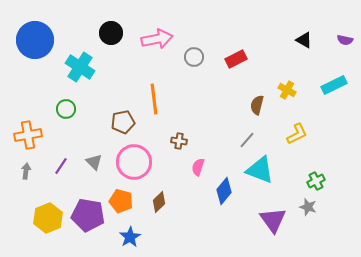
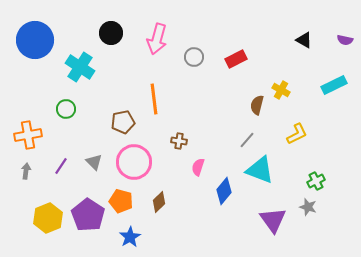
pink arrow: rotated 116 degrees clockwise
yellow cross: moved 6 px left
purple pentagon: rotated 24 degrees clockwise
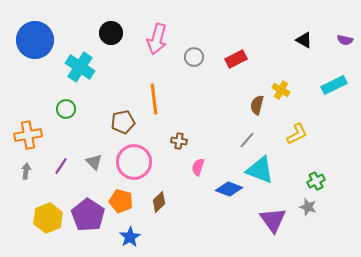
blue diamond: moved 5 px right, 2 px up; rotated 72 degrees clockwise
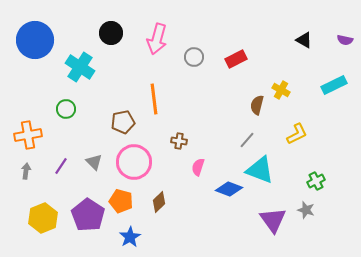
gray star: moved 2 px left, 3 px down
yellow hexagon: moved 5 px left
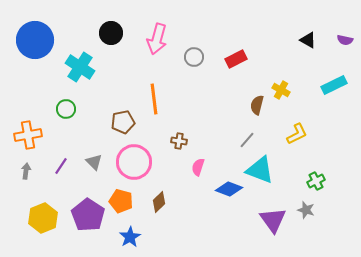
black triangle: moved 4 px right
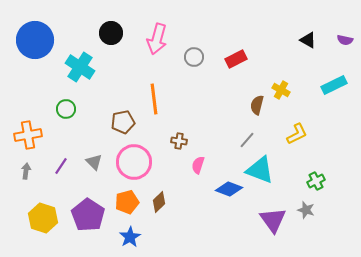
pink semicircle: moved 2 px up
orange pentagon: moved 6 px right, 1 px down; rotated 30 degrees counterclockwise
yellow hexagon: rotated 20 degrees counterclockwise
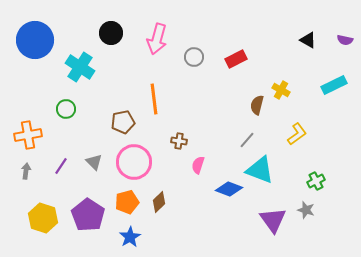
yellow L-shape: rotated 10 degrees counterclockwise
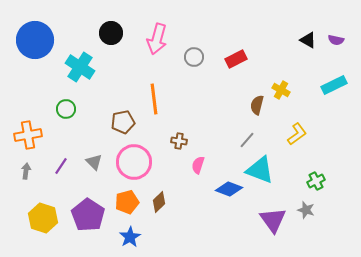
purple semicircle: moved 9 px left
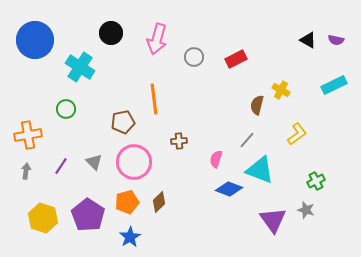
brown cross: rotated 14 degrees counterclockwise
pink semicircle: moved 18 px right, 6 px up
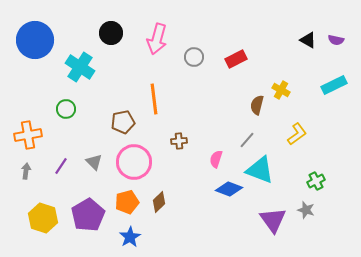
purple pentagon: rotated 8 degrees clockwise
